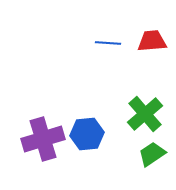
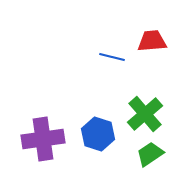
blue line: moved 4 px right, 14 px down; rotated 10 degrees clockwise
blue hexagon: moved 11 px right; rotated 24 degrees clockwise
purple cross: rotated 9 degrees clockwise
green trapezoid: moved 2 px left
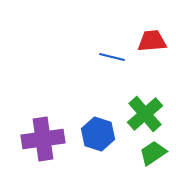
green trapezoid: moved 3 px right, 1 px up
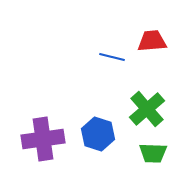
green cross: moved 2 px right, 5 px up
green trapezoid: rotated 144 degrees counterclockwise
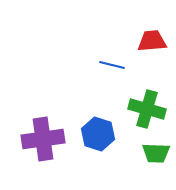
blue line: moved 8 px down
green cross: rotated 33 degrees counterclockwise
green trapezoid: moved 3 px right
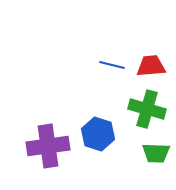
red trapezoid: moved 1 px left, 25 px down
purple cross: moved 5 px right, 7 px down
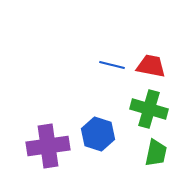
red trapezoid: rotated 16 degrees clockwise
green cross: moved 2 px right
green trapezoid: rotated 80 degrees counterclockwise
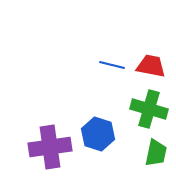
purple cross: moved 2 px right, 1 px down
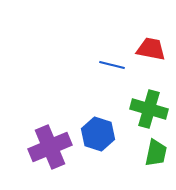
red trapezoid: moved 17 px up
purple cross: rotated 15 degrees counterclockwise
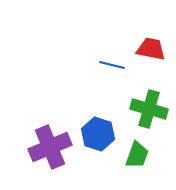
green trapezoid: moved 19 px left, 2 px down; rotated 8 degrees clockwise
